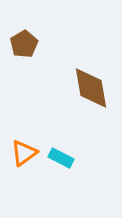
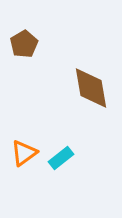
cyan rectangle: rotated 65 degrees counterclockwise
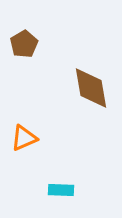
orange triangle: moved 15 px up; rotated 12 degrees clockwise
cyan rectangle: moved 32 px down; rotated 40 degrees clockwise
